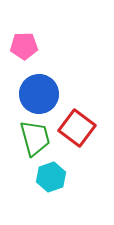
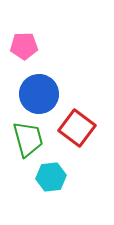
green trapezoid: moved 7 px left, 1 px down
cyan hexagon: rotated 12 degrees clockwise
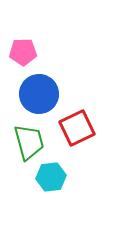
pink pentagon: moved 1 px left, 6 px down
red square: rotated 27 degrees clockwise
green trapezoid: moved 1 px right, 3 px down
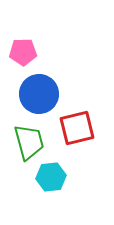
red square: rotated 12 degrees clockwise
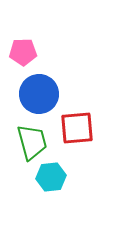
red square: rotated 9 degrees clockwise
green trapezoid: moved 3 px right
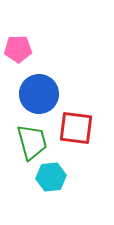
pink pentagon: moved 5 px left, 3 px up
red square: moved 1 px left; rotated 12 degrees clockwise
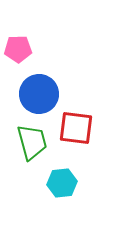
cyan hexagon: moved 11 px right, 6 px down
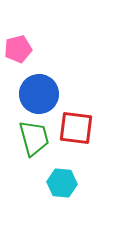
pink pentagon: rotated 12 degrees counterclockwise
green trapezoid: moved 2 px right, 4 px up
cyan hexagon: rotated 12 degrees clockwise
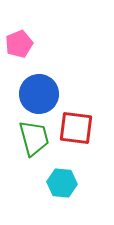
pink pentagon: moved 1 px right, 5 px up; rotated 8 degrees counterclockwise
